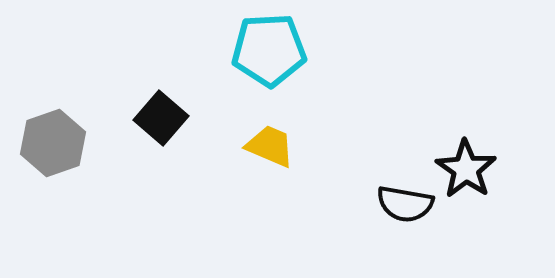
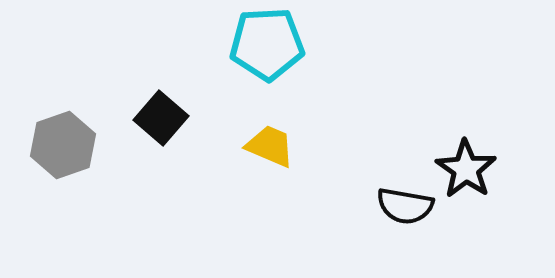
cyan pentagon: moved 2 px left, 6 px up
gray hexagon: moved 10 px right, 2 px down
black semicircle: moved 2 px down
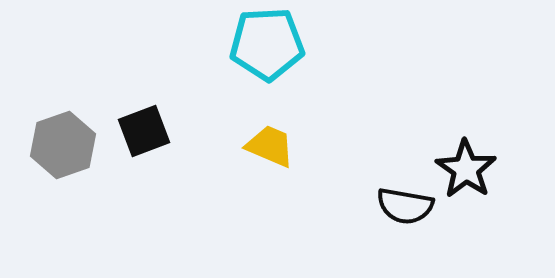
black square: moved 17 px left, 13 px down; rotated 28 degrees clockwise
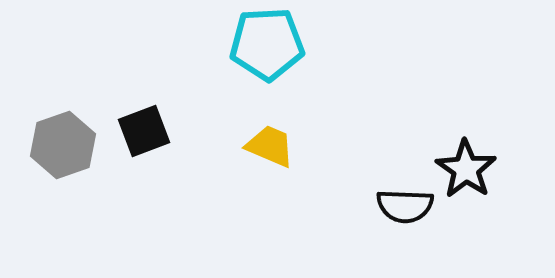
black semicircle: rotated 8 degrees counterclockwise
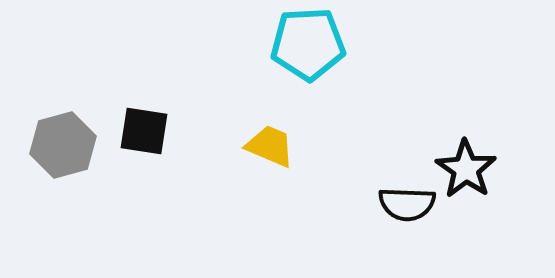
cyan pentagon: moved 41 px right
black square: rotated 30 degrees clockwise
gray hexagon: rotated 4 degrees clockwise
black semicircle: moved 2 px right, 2 px up
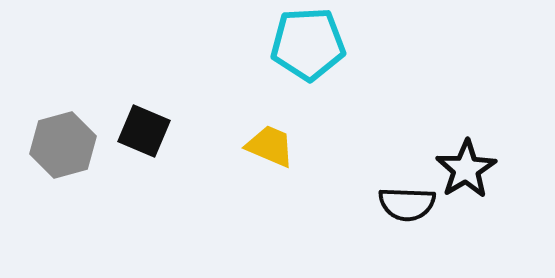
black square: rotated 14 degrees clockwise
black star: rotated 6 degrees clockwise
